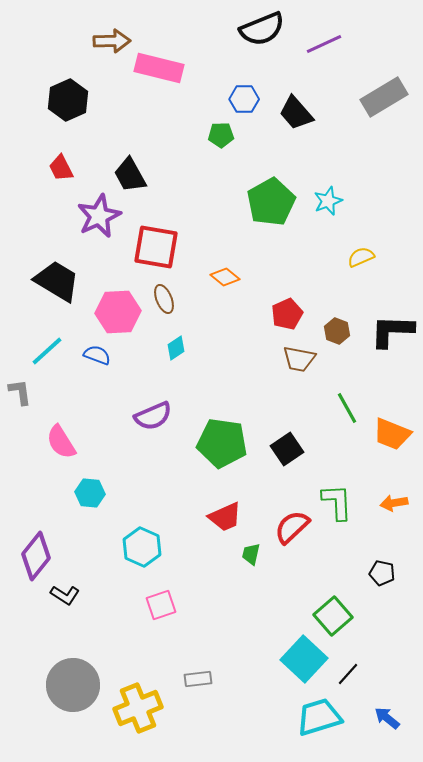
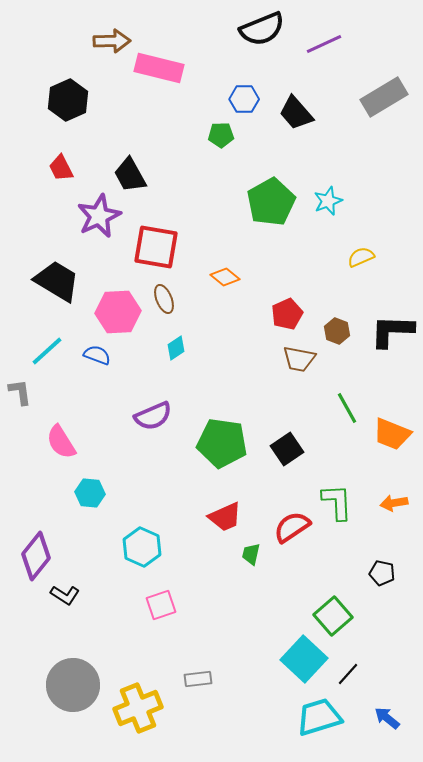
red semicircle at (292, 527): rotated 9 degrees clockwise
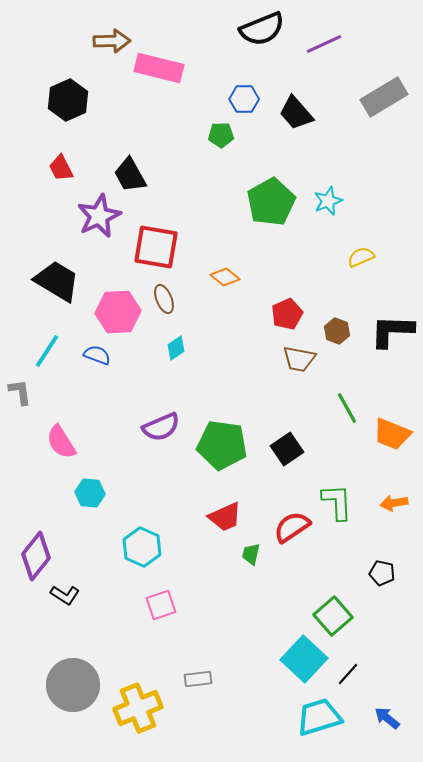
cyan line at (47, 351): rotated 15 degrees counterclockwise
purple semicircle at (153, 416): moved 8 px right, 11 px down
green pentagon at (222, 443): moved 2 px down
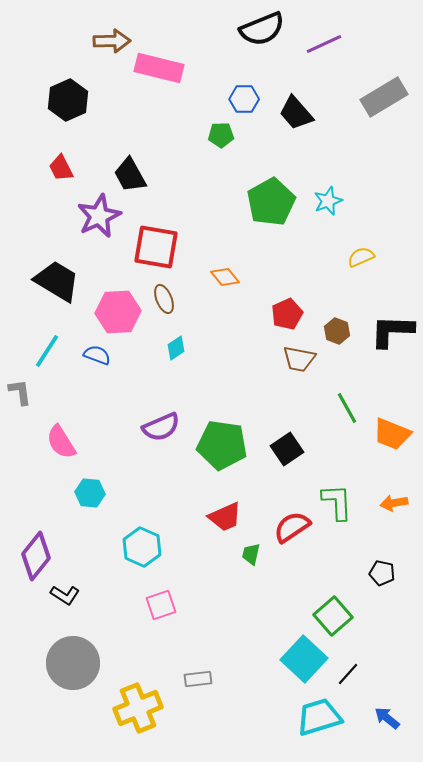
orange diamond at (225, 277): rotated 12 degrees clockwise
gray circle at (73, 685): moved 22 px up
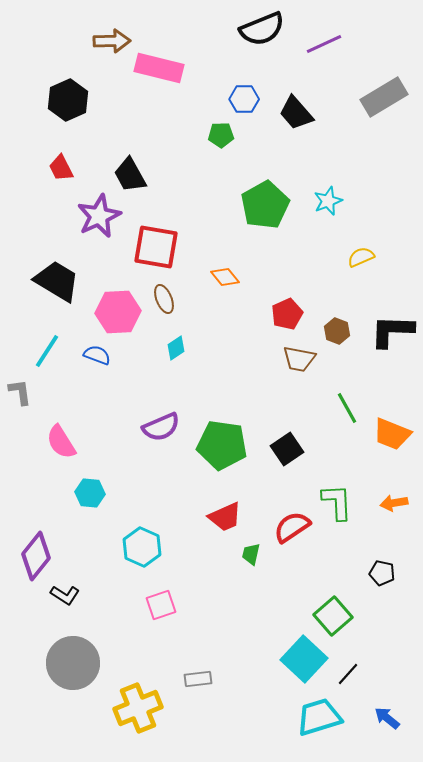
green pentagon at (271, 202): moved 6 px left, 3 px down
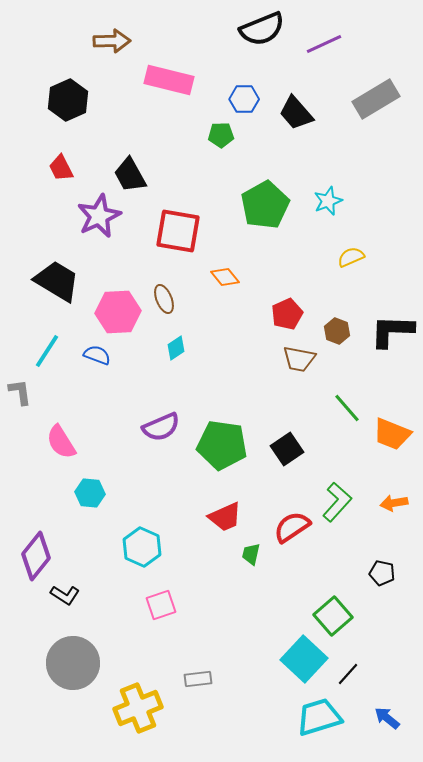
pink rectangle at (159, 68): moved 10 px right, 12 px down
gray rectangle at (384, 97): moved 8 px left, 2 px down
red square at (156, 247): moved 22 px right, 16 px up
yellow semicircle at (361, 257): moved 10 px left
green line at (347, 408): rotated 12 degrees counterclockwise
green L-shape at (337, 502): rotated 45 degrees clockwise
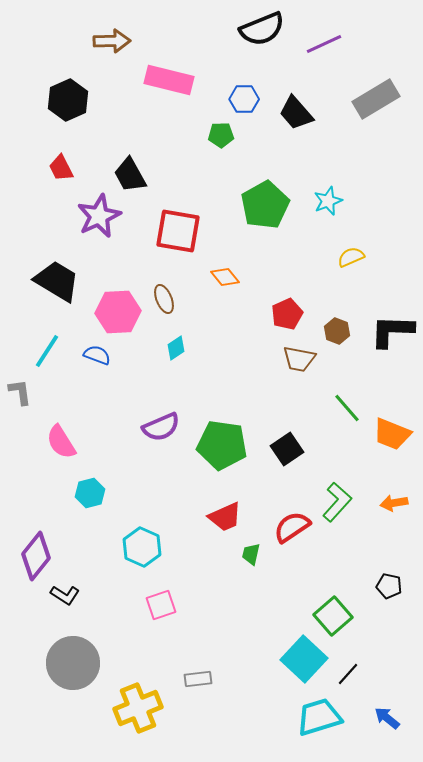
cyan hexagon at (90, 493): rotated 20 degrees counterclockwise
black pentagon at (382, 573): moved 7 px right, 13 px down
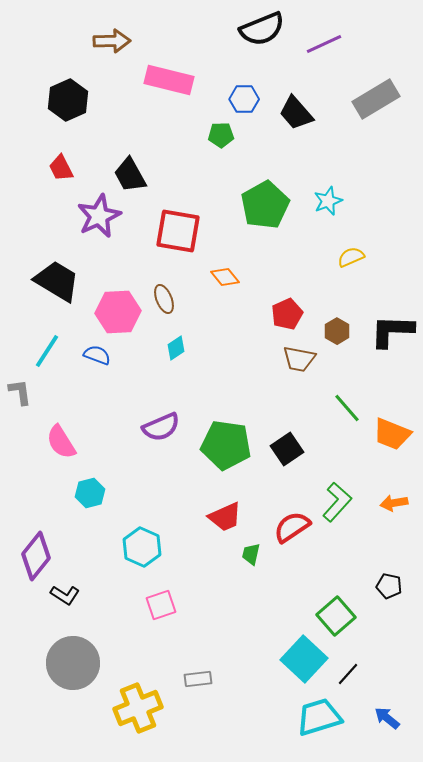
brown hexagon at (337, 331): rotated 10 degrees clockwise
green pentagon at (222, 445): moved 4 px right
green square at (333, 616): moved 3 px right
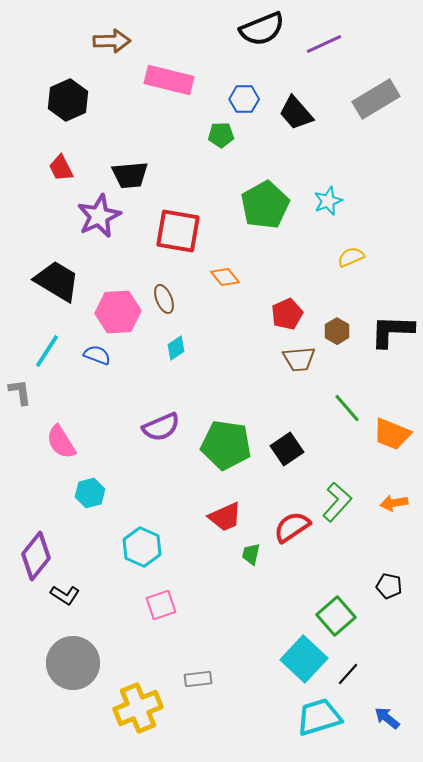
black trapezoid at (130, 175): rotated 66 degrees counterclockwise
brown trapezoid at (299, 359): rotated 16 degrees counterclockwise
